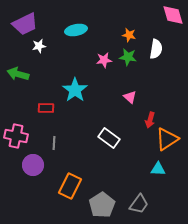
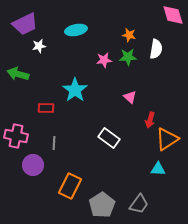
green star: rotated 12 degrees counterclockwise
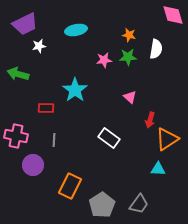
gray line: moved 3 px up
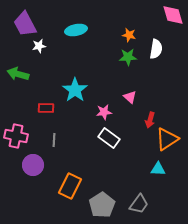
purple trapezoid: rotated 88 degrees clockwise
pink star: moved 52 px down
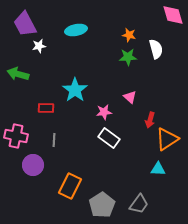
white semicircle: rotated 24 degrees counterclockwise
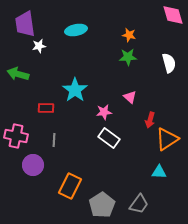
purple trapezoid: rotated 20 degrees clockwise
white semicircle: moved 13 px right, 14 px down
cyan triangle: moved 1 px right, 3 px down
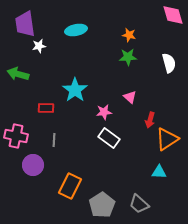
gray trapezoid: rotated 95 degrees clockwise
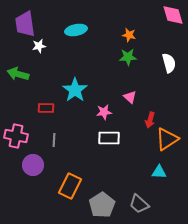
white rectangle: rotated 35 degrees counterclockwise
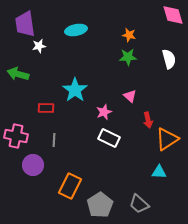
white semicircle: moved 4 px up
pink triangle: moved 1 px up
pink star: rotated 14 degrees counterclockwise
red arrow: moved 2 px left; rotated 28 degrees counterclockwise
white rectangle: rotated 25 degrees clockwise
gray pentagon: moved 2 px left
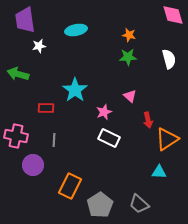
purple trapezoid: moved 4 px up
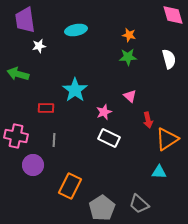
gray pentagon: moved 2 px right, 3 px down
